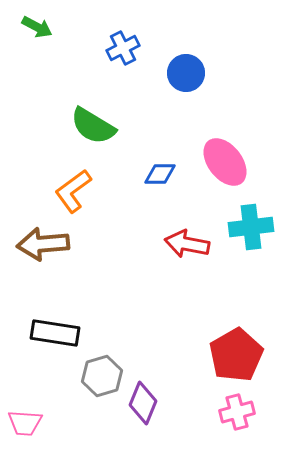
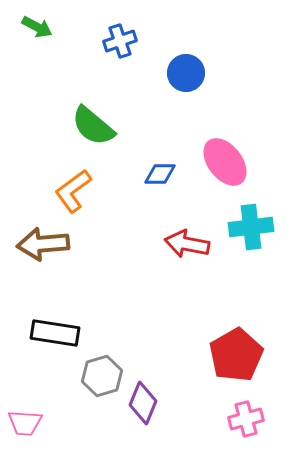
blue cross: moved 3 px left, 7 px up; rotated 8 degrees clockwise
green semicircle: rotated 9 degrees clockwise
pink cross: moved 9 px right, 7 px down
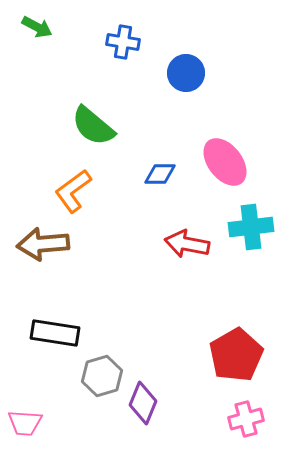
blue cross: moved 3 px right, 1 px down; rotated 28 degrees clockwise
